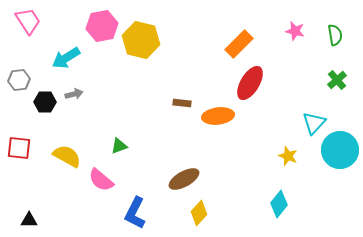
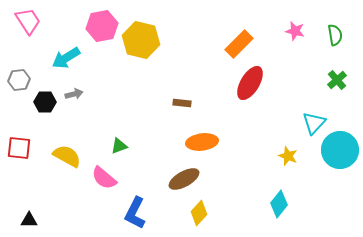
orange ellipse: moved 16 px left, 26 px down
pink semicircle: moved 3 px right, 2 px up
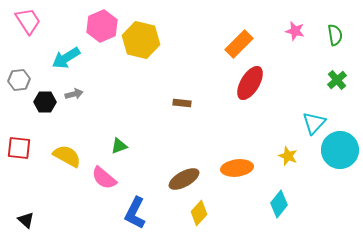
pink hexagon: rotated 12 degrees counterclockwise
orange ellipse: moved 35 px right, 26 px down
black triangle: moved 3 px left; rotated 42 degrees clockwise
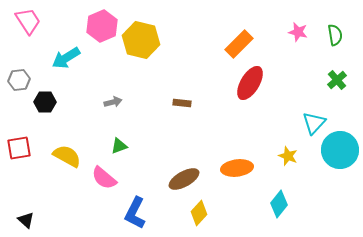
pink star: moved 3 px right, 1 px down
gray arrow: moved 39 px right, 8 px down
red square: rotated 15 degrees counterclockwise
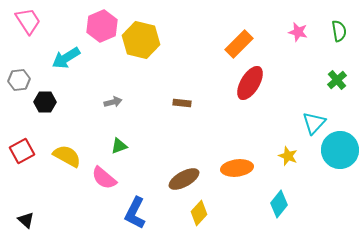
green semicircle: moved 4 px right, 4 px up
red square: moved 3 px right, 3 px down; rotated 20 degrees counterclockwise
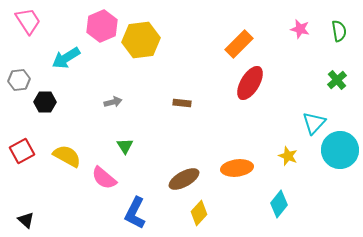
pink star: moved 2 px right, 3 px up
yellow hexagon: rotated 21 degrees counterclockwise
green triangle: moved 6 px right; rotated 42 degrees counterclockwise
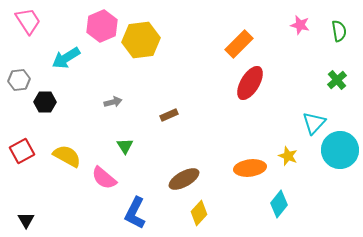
pink star: moved 4 px up
brown rectangle: moved 13 px left, 12 px down; rotated 30 degrees counterclockwise
orange ellipse: moved 13 px right
black triangle: rotated 18 degrees clockwise
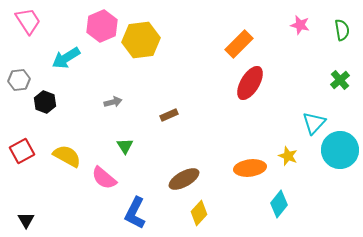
green semicircle: moved 3 px right, 1 px up
green cross: moved 3 px right
black hexagon: rotated 20 degrees clockwise
